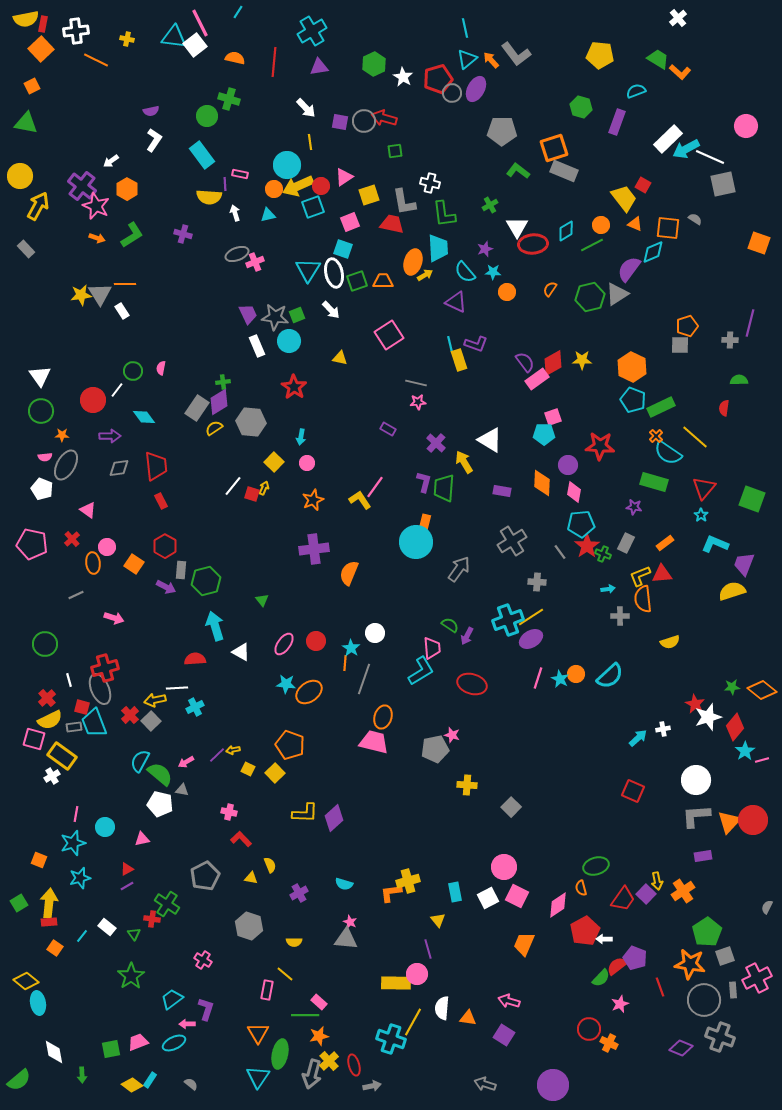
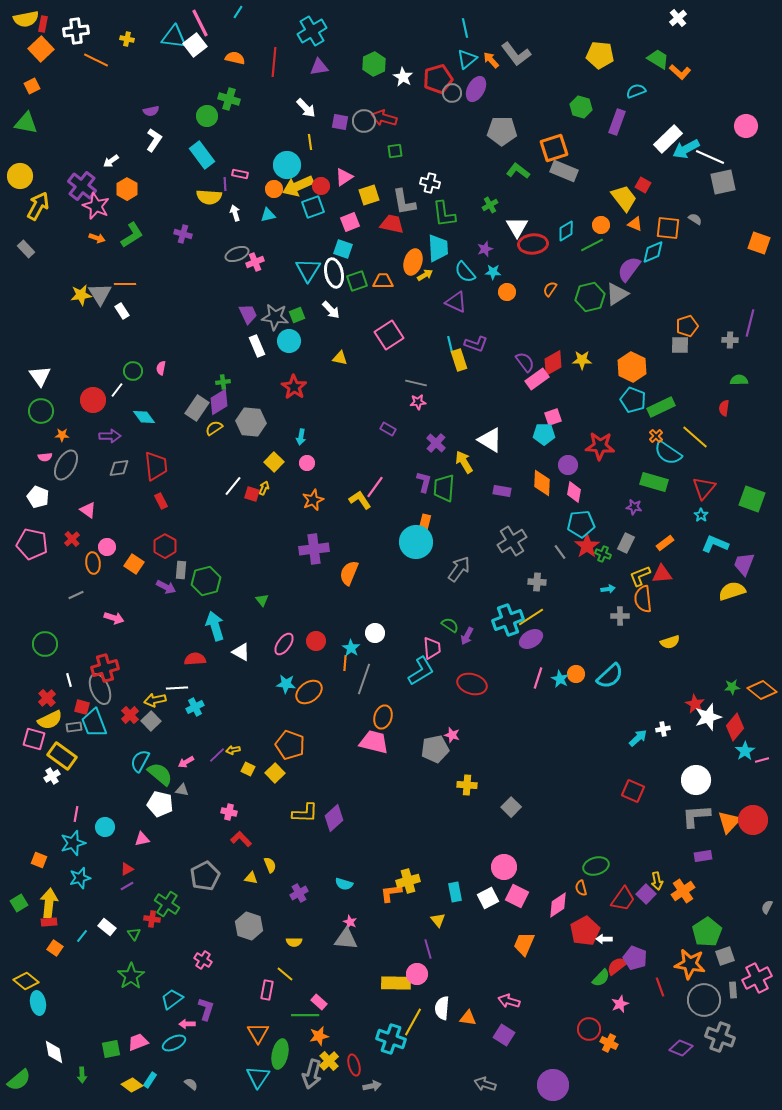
gray square at (723, 184): moved 2 px up
white pentagon at (42, 489): moved 4 px left, 8 px down
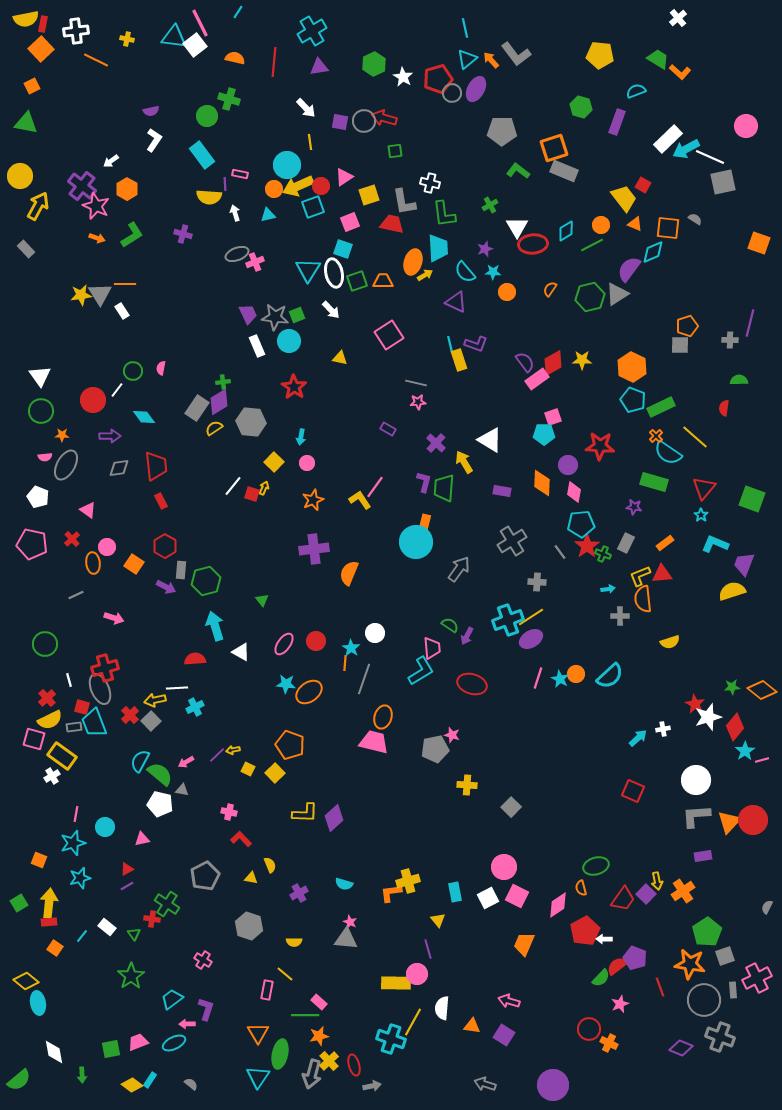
orange triangle at (468, 1018): moved 4 px right, 8 px down
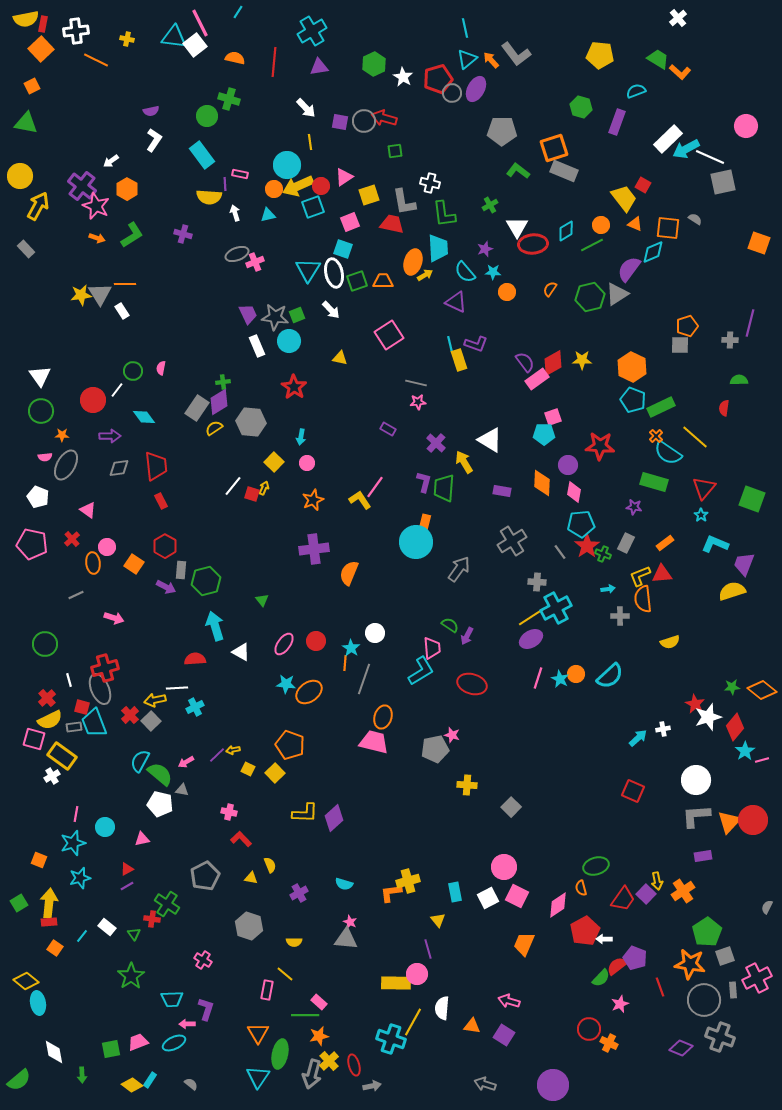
cyan cross at (508, 620): moved 48 px right, 12 px up; rotated 8 degrees counterclockwise
cyan trapezoid at (172, 999): rotated 145 degrees counterclockwise
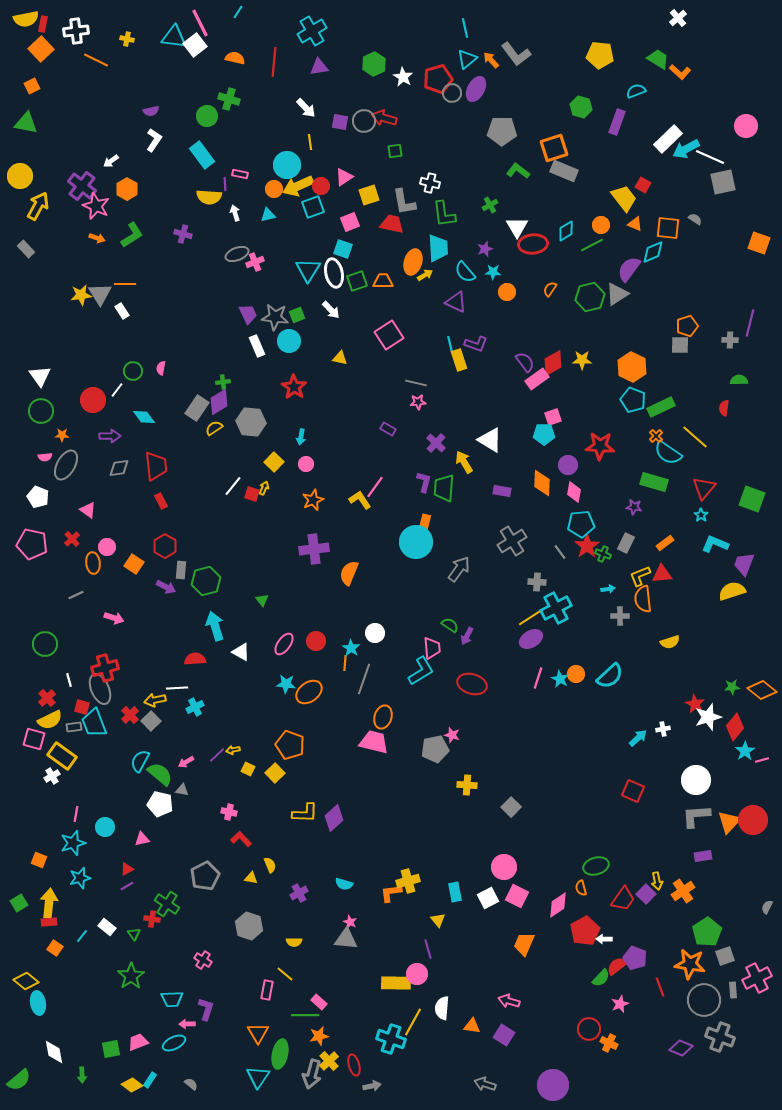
pink circle at (307, 463): moved 1 px left, 1 px down
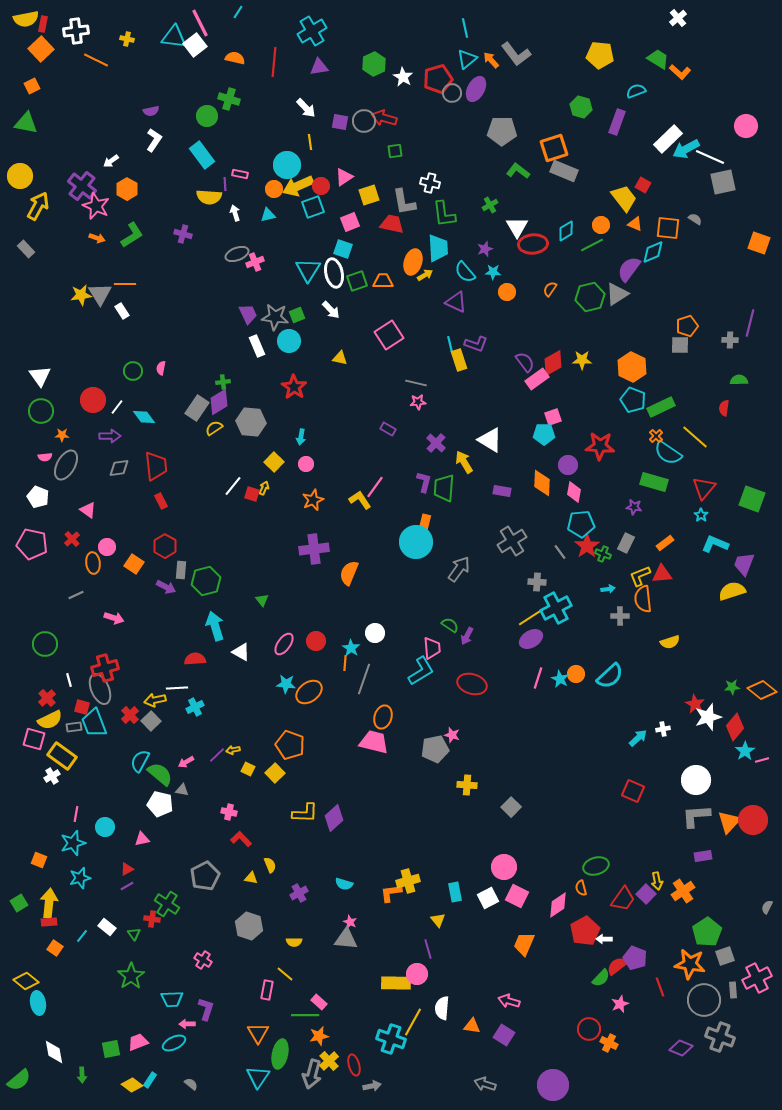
white line at (117, 390): moved 17 px down
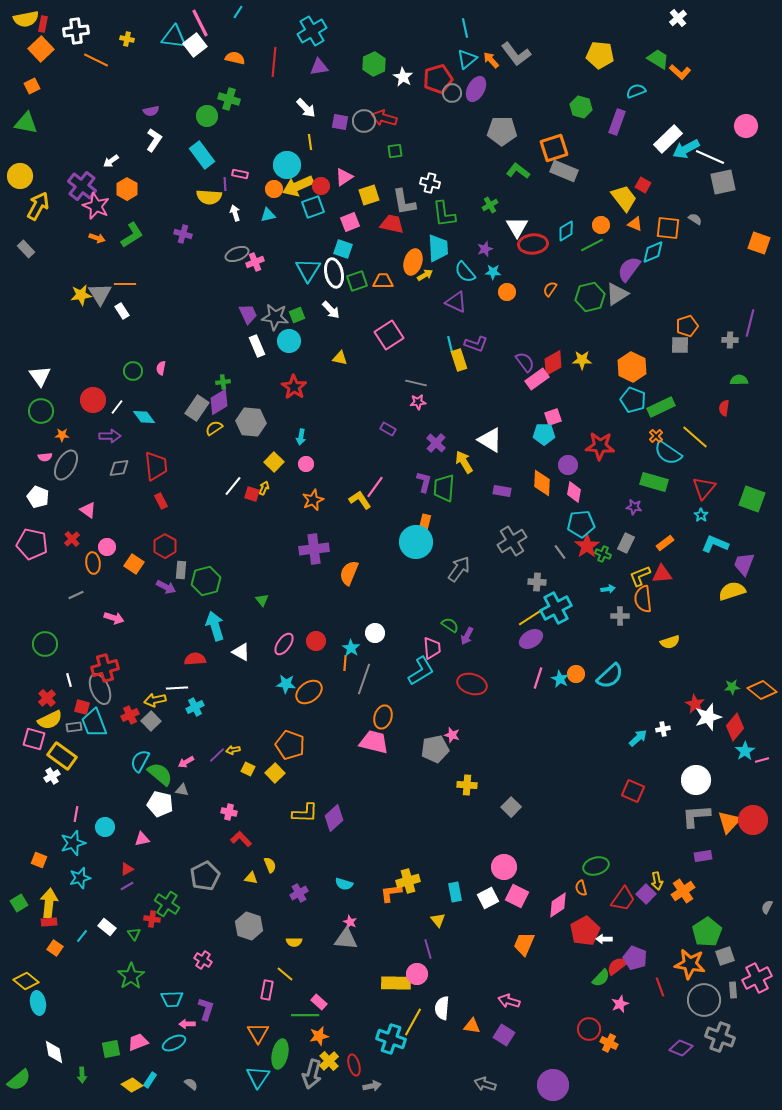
red cross at (130, 715): rotated 18 degrees clockwise
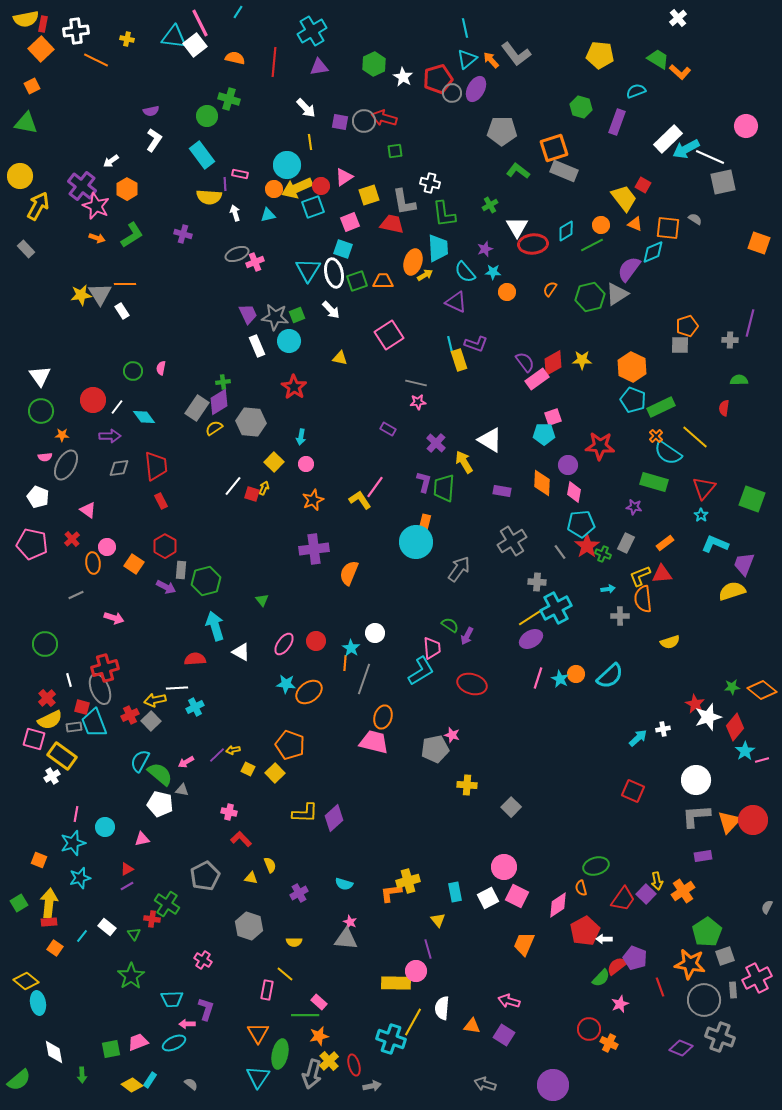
yellow arrow at (298, 186): moved 1 px left, 2 px down
pink circle at (417, 974): moved 1 px left, 3 px up
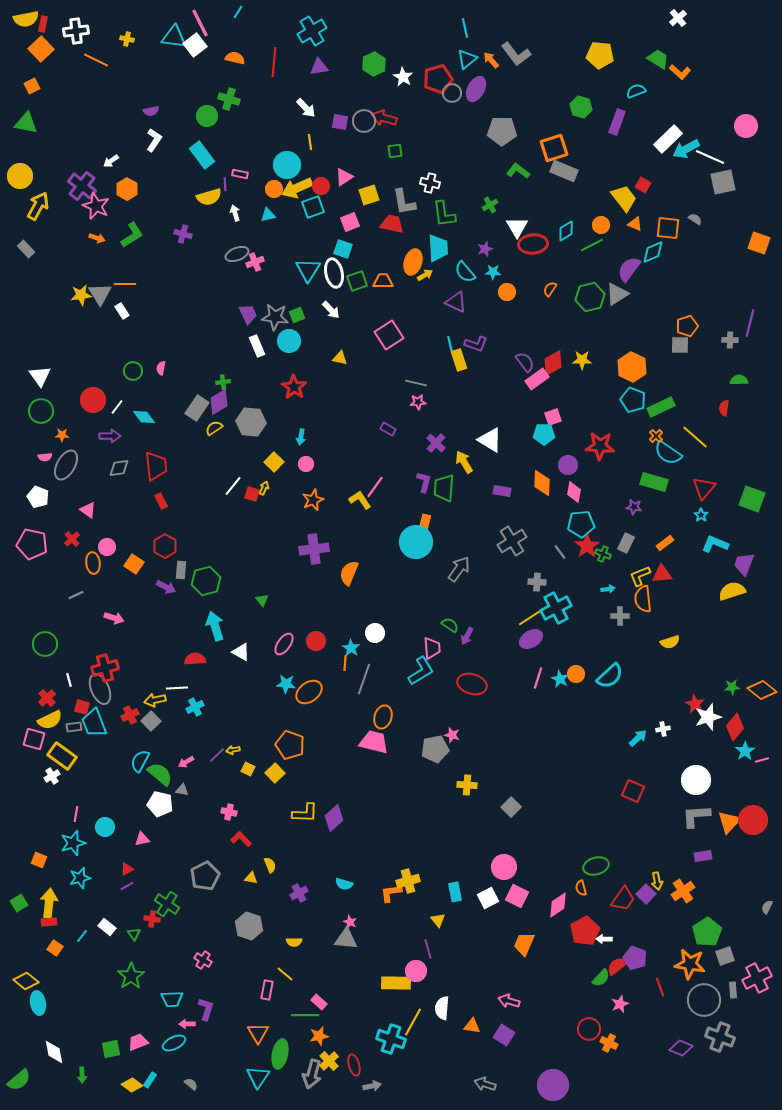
yellow semicircle at (209, 197): rotated 20 degrees counterclockwise
